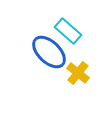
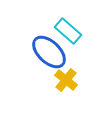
yellow cross: moved 12 px left, 7 px down
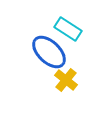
cyan rectangle: moved 2 px up; rotated 8 degrees counterclockwise
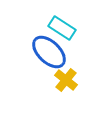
cyan rectangle: moved 6 px left, 1 px up
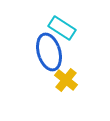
blue ellipse: rotated 30 degrees clockwise
